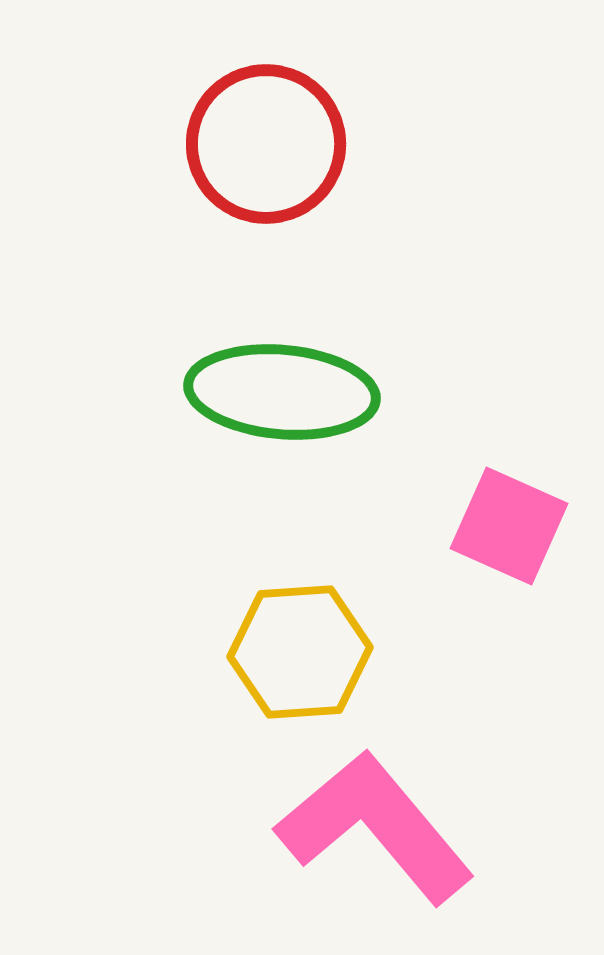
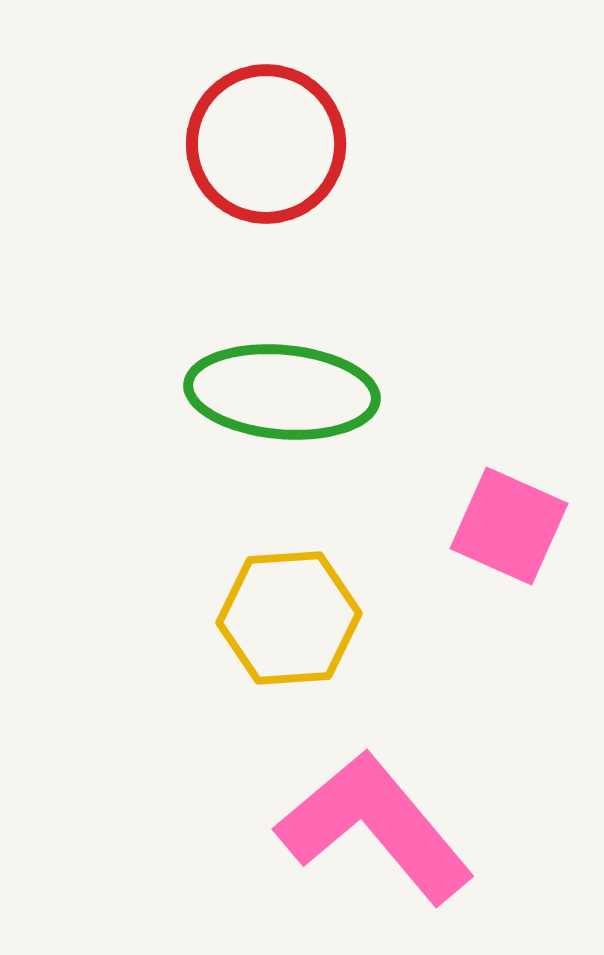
yellow hexagon: moved 11 px left, 34 px up
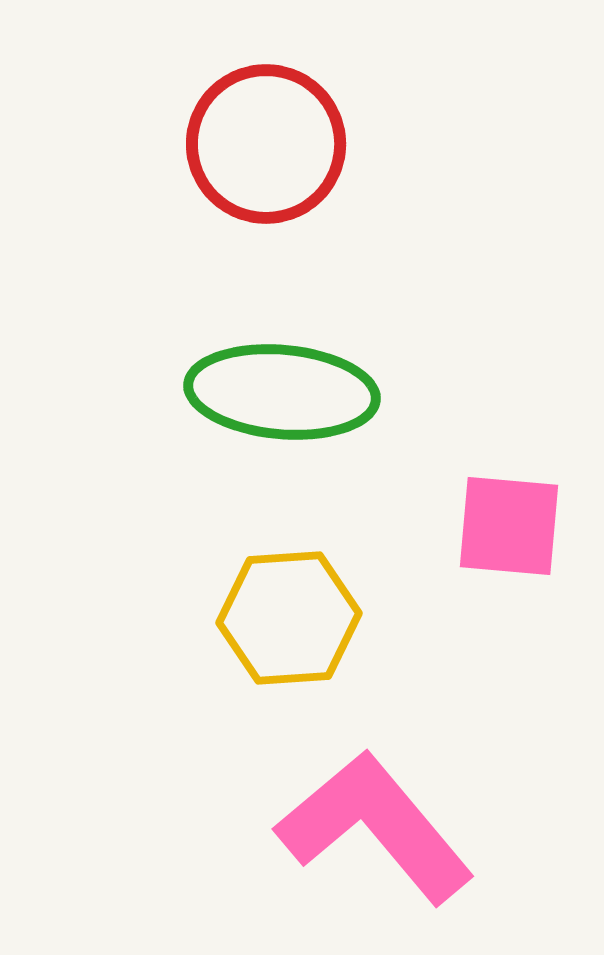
pink square: rotated 19 degrees counterclockwise
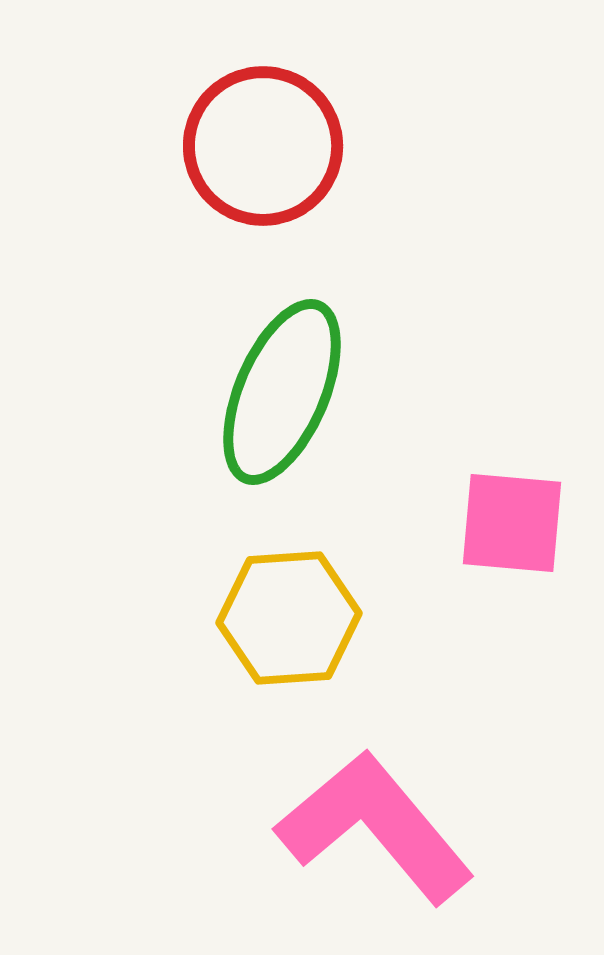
red circle: moved 3 px left, 2 px down
green ellipse: rotated 72 degrees counterclockwise
pink square: moved 3 px right, 3 px up
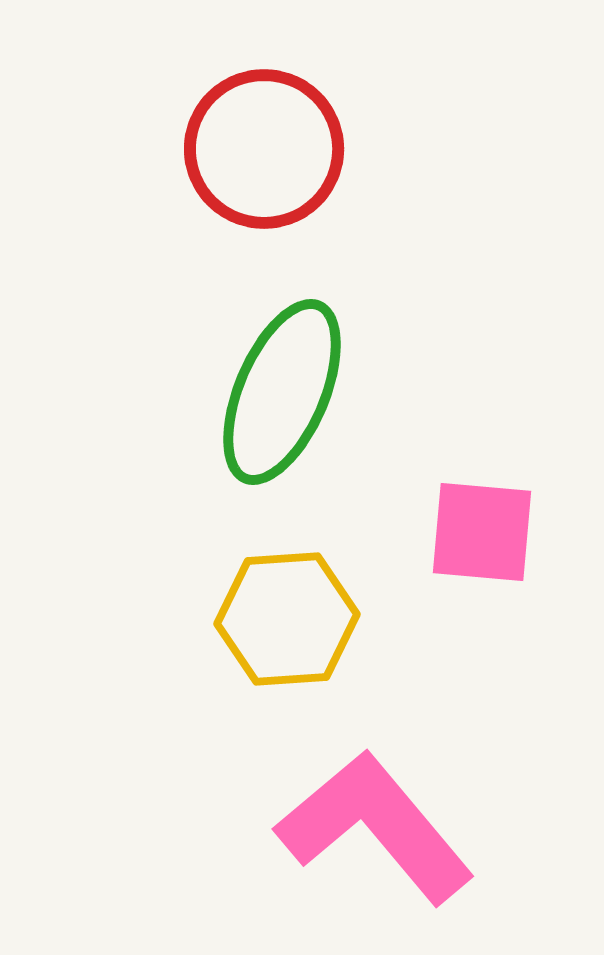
red circle: moved 1 px right, 3 px down
pink square: moved 30 px left, 9 px down
yellow hexagon: moved 2 px left, 1 px down
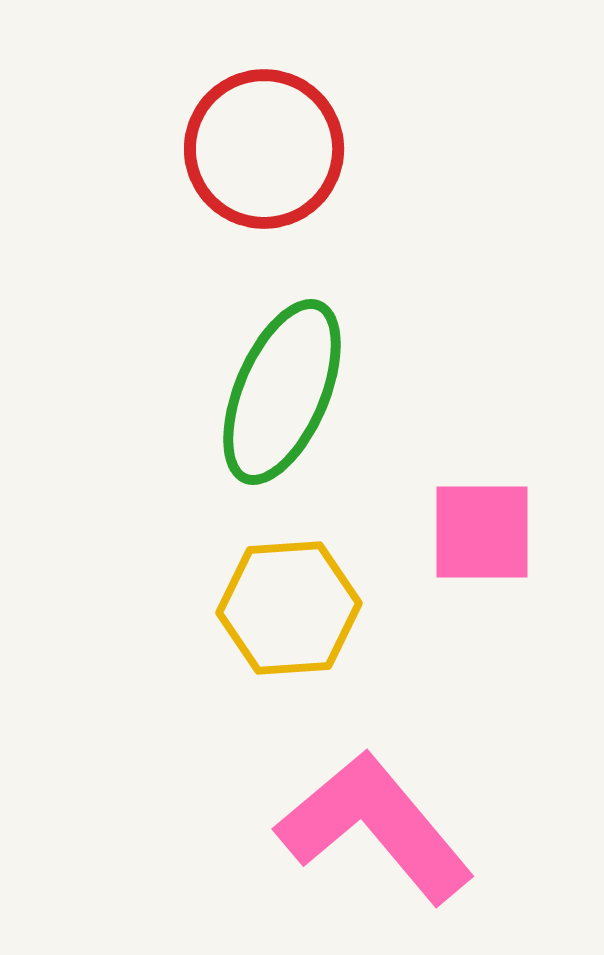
pink square: rotated 5 degrees counterclockwise
yellow hexagon: moved 2 px right, 11 px up
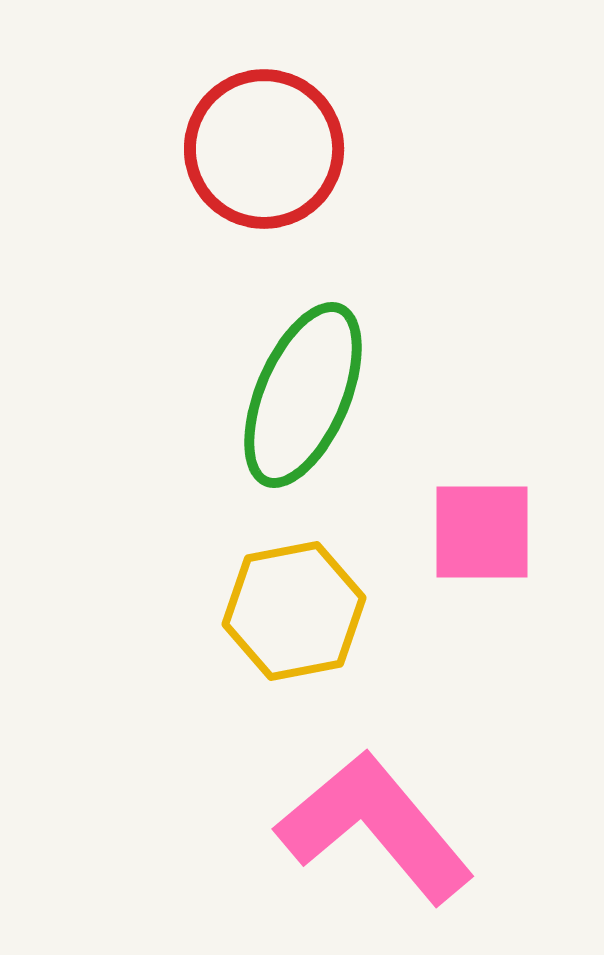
green ellipse: moved 21 px right, 3 px down
yellow hexagon: moved 5 px right, 3 px down; rotated 7 degrees counterclockwise
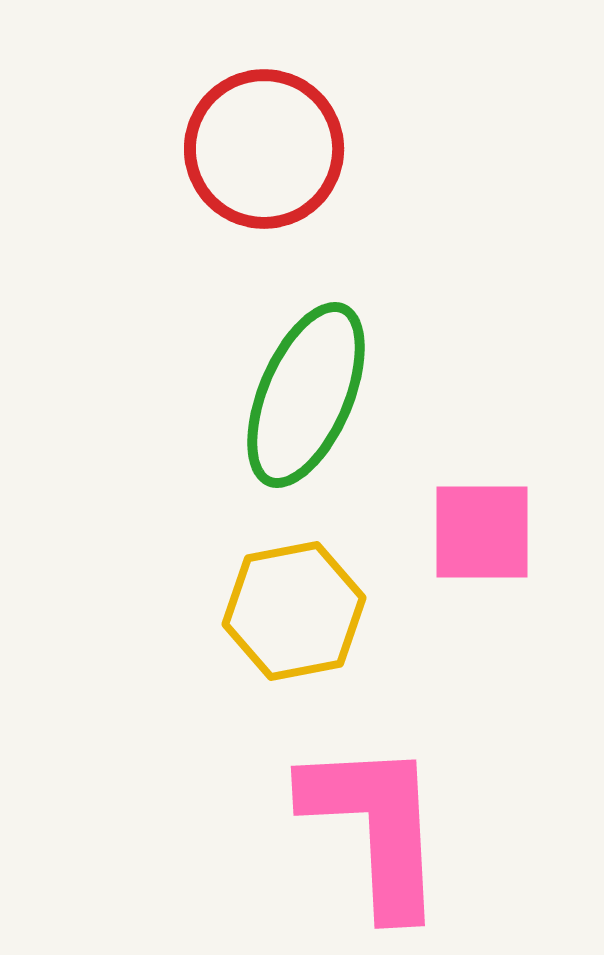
green ellipse: moved 3 px right
pink L-shape: rotated 37 degrees clockwise
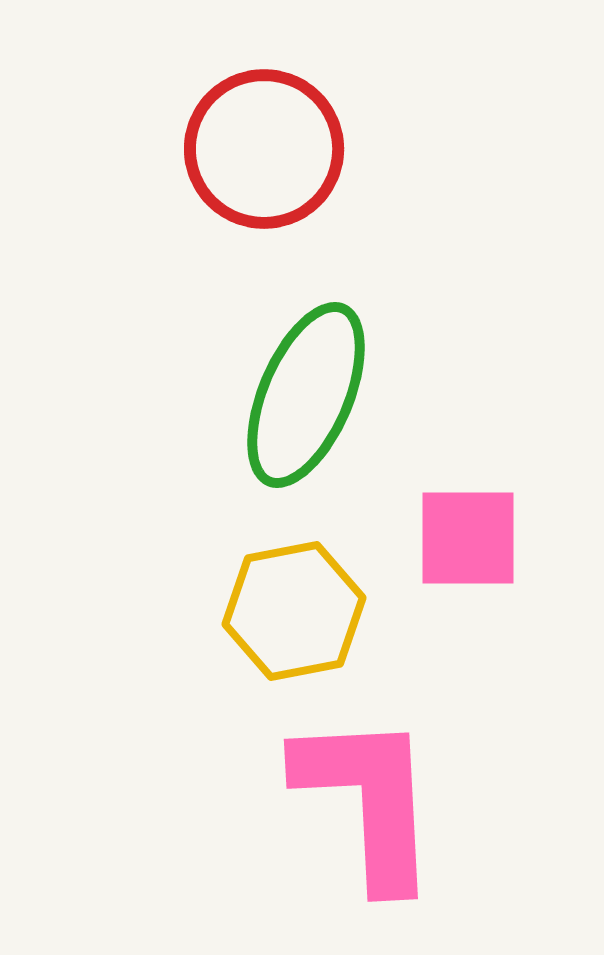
pink square: moved 14 px left, 6 px down
pink L-shape: moved 7 px left, 27 px up
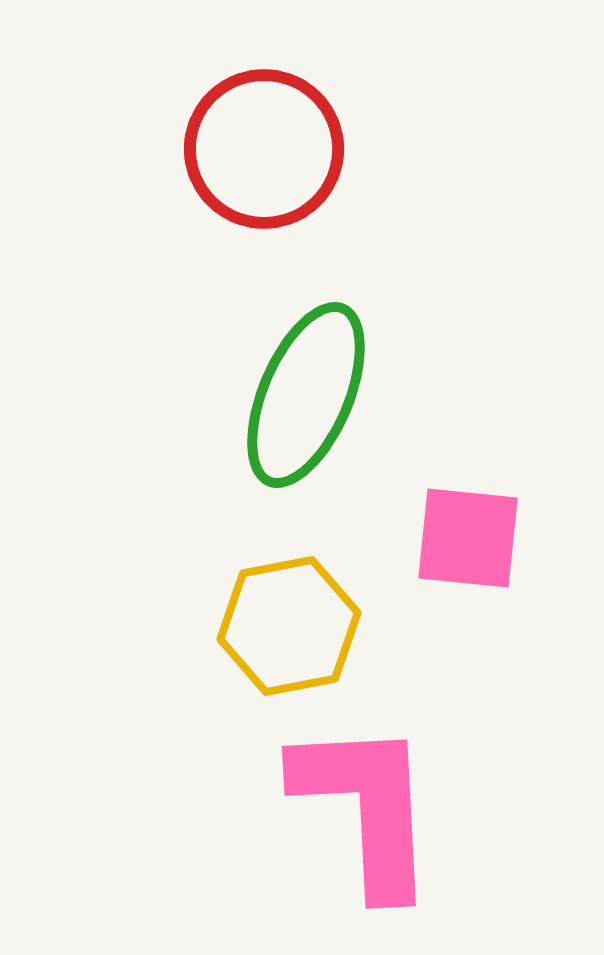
pink square: rotated 6 degrees clockwise
yellow hexagon: moved 5 px left, 15 px down
pink L-shape: moved 2 px left, 7 px down
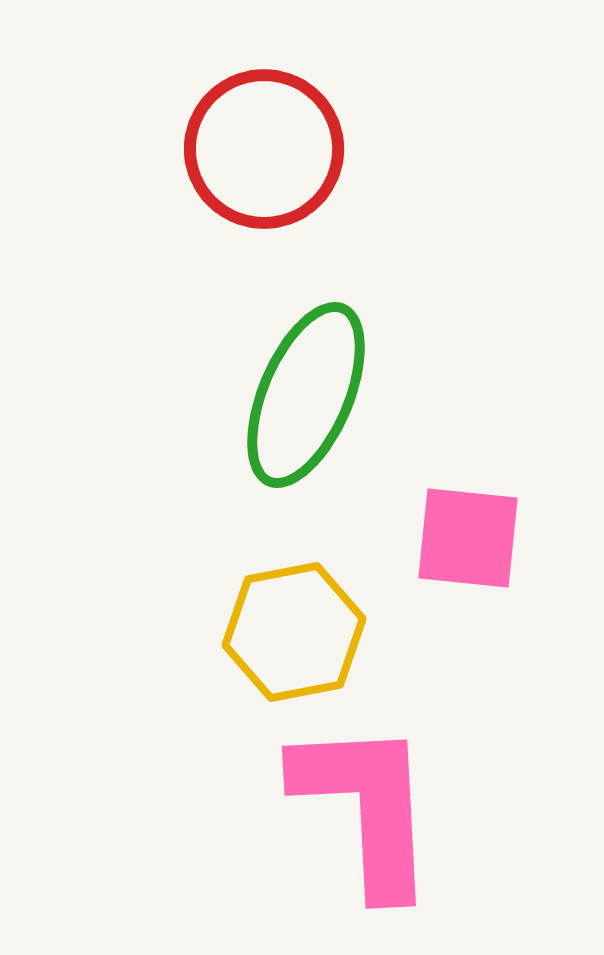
yellow hexagon: moved 5 px right, 6 px down
